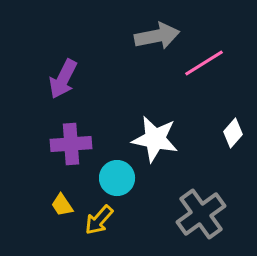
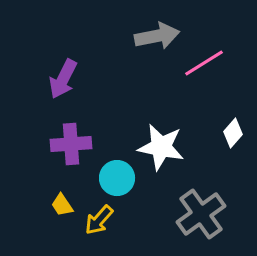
white star: moved 6 px right, 8 px down
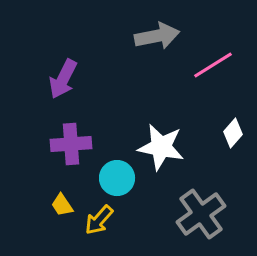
pink line: moved 9 px right, 2 px down
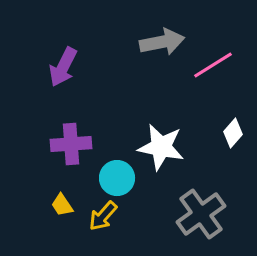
gray arrow: moved 5 px right, 6 px down
purple arrow: moved 12 px up
yellow arrow: moved 4 px right, 4 px up
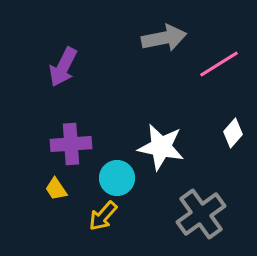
gray arrow: moved 2 px right, 4 px up
pink line: moved 6 px right, 1 px up
yellow trapezoid: moved 6 px left, 16 px up
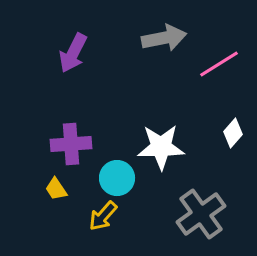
purple arrow: moved 10 px right, 14 px up
white star: rotated 12 degrees counterclockwise
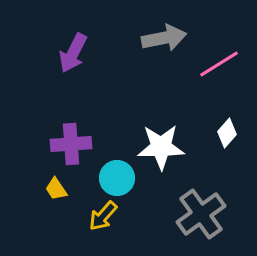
white diamond: moved 6 px left
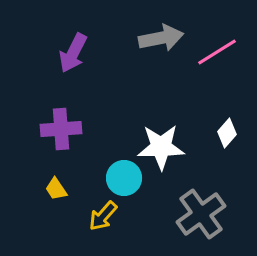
gray arrow: moved 3 px left
pink line: moved 2 px left, 12 px up
purple cross: moved 10 px left, 15 px up
cyan circle: moved 7 px right
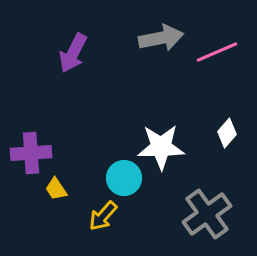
pink line: rotated 9 degrees clockwise
purple cross: moved 30 px left, 24 px down
gray cross: moved 6 px right
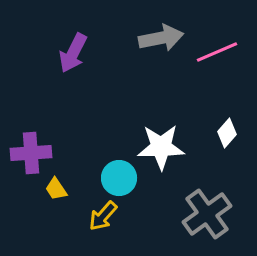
cyan circle: moved 5 px left
